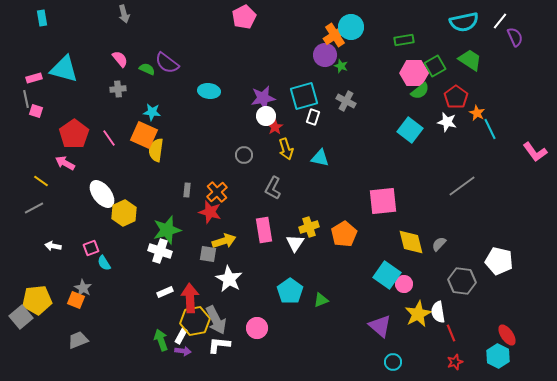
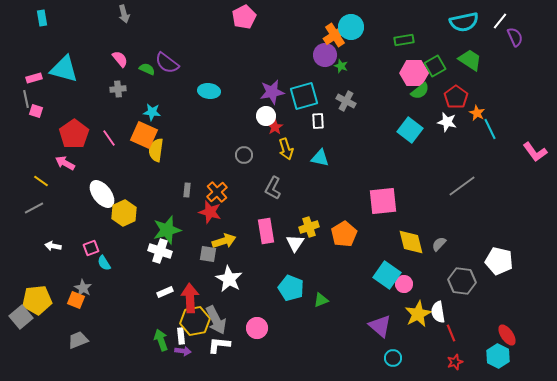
purple star at (263, 98): moved 9 px right, 6 px up
white rectangle at (313, 117): moved 5 px right, 4 px down; rotated 21 degrees counterclockwise
pink rectangle at (264, 230): moved 2 px right, 1 px down
cyan pentagon at (290, 291): moved 1 px right, 3 px up; rotated 15 degrees counterclockwise
white rectangle at (181, 336): rotated 35 degrees counterclockwise
cyan circle at (393, 362): moved 4 px up
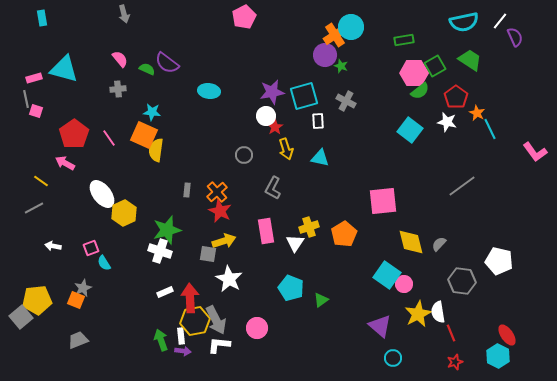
red star at (210, 212): moved 10 px right, 1 px up; rotated 10 degrees clockwise
gray star at (83, 288): rotated 18 degrees clockwise
green triangle at (321, 300): rotated 14 degrees counterclockwise
